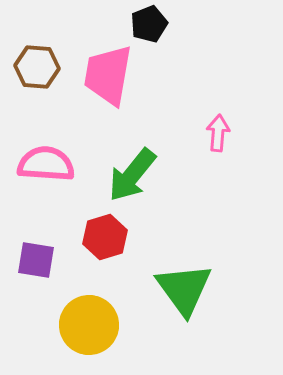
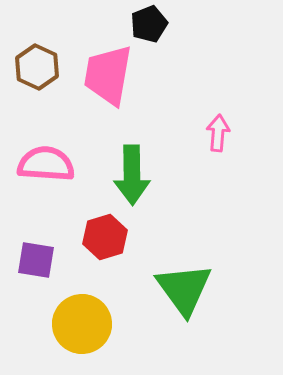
brown hexagon: rotated 21 degrees clockwise
green arrow: rotated 40 degrees counterclockwise
yellow circle: moved 7 px left, 1 px up
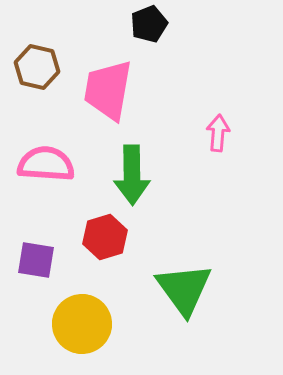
brown hexagon: rotated 12 degrees counterclockwise
pink trapezoid: moved 15 px down
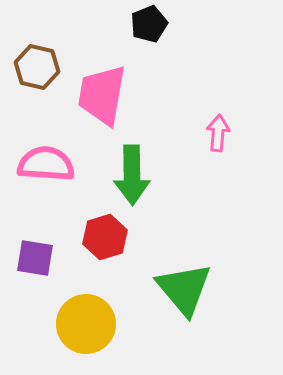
pink trapezoid: moved 6 px left, 5 px down
purple square: moved 1 px left, 2 px up
green triangle: rotated 4 degrees counterclockwise
yellow circle: moved 4 px right
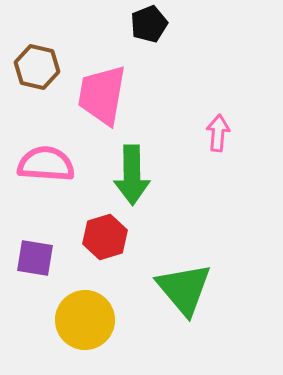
yellow circle: moved 1 px left, 4 px up
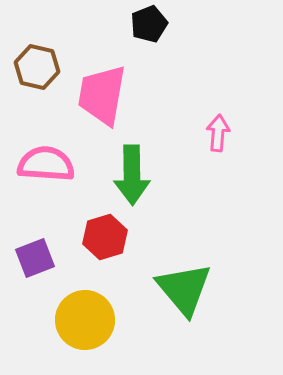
purple square: rotated 30 degrees counterclockwise
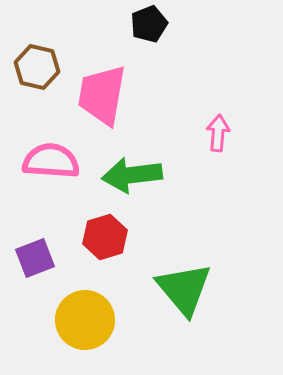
pink semicircle: moved 5 px right, 3 px up
green arrow: rotated 84 degrees clockwise
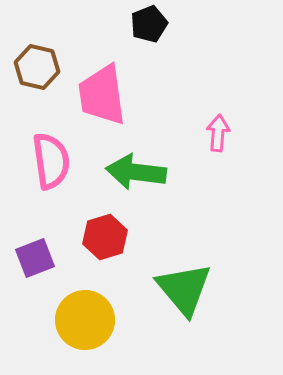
pink trapezoid: rotated 18 degrees counterclockwise
pink semicircle: rotated 78 degrees clockwise
green arrow: moved 4 px right, 3 px up; rotated 14 degrees clockwise
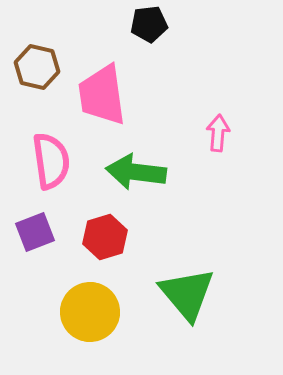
black pentagon: rotated 15 degrees clockwise
purple square: moved 26 px up
green triangle: moved 3 px right, 5 px down
yellow circle: moved 5 px right, 8 px up
